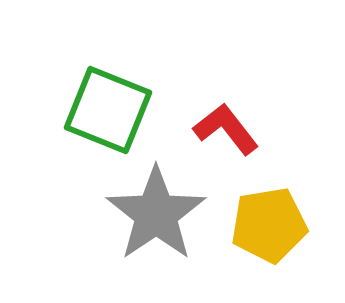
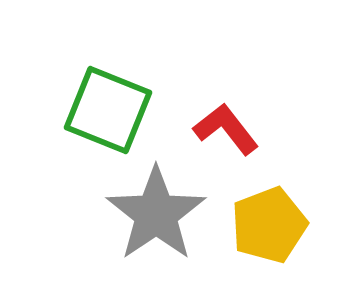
yellow pentagon: rotated 12 degrees counterclockwise
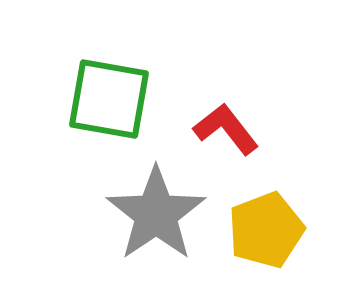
green square: moved 1 px right, 11 px up; rotated 12 degrees counterclockwise
yellow pentagon: moved 3 px left, 5 px down
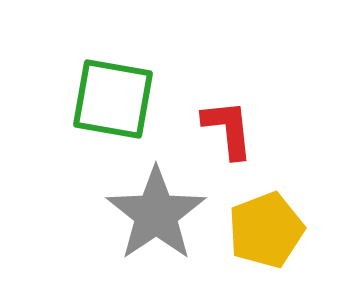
green square: moved 4 px right
red L-shape: moved 2 px right; rotated 32 degrees clockwise
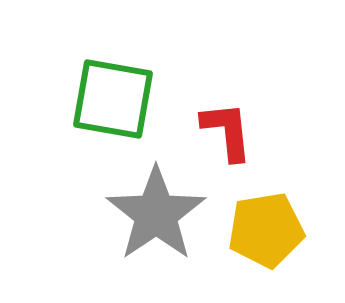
red L-shape: moved 1 px left, 2 px down
yellow pentagon: rotated 12 degrees clockwise
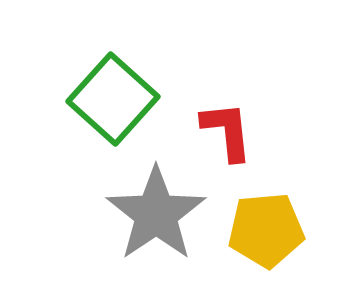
green square: rotated 32 degrees clockwise
yellow pentagon: rotated 4 degrees clockwise
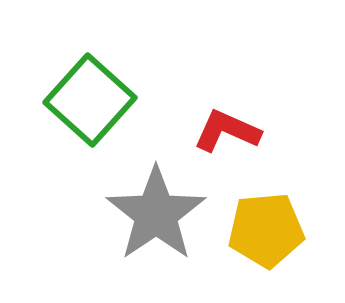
green square: moved 23 px left, 1 px down
red L-shape: rotated 60 degrees counterclockwise
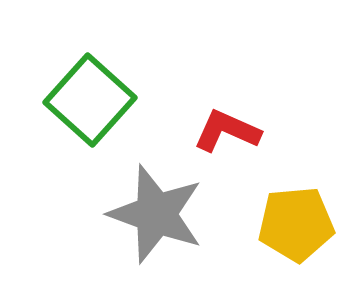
gray star: rotated 18 degrees counterclockwise
yellow pentagon: moved 30 px right, 6 px up
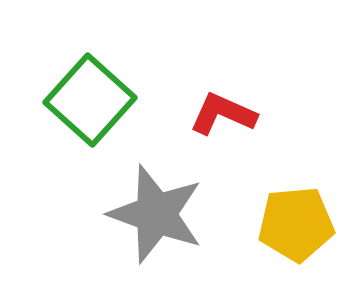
red L-shape: moved 4 px left, 17 px up
